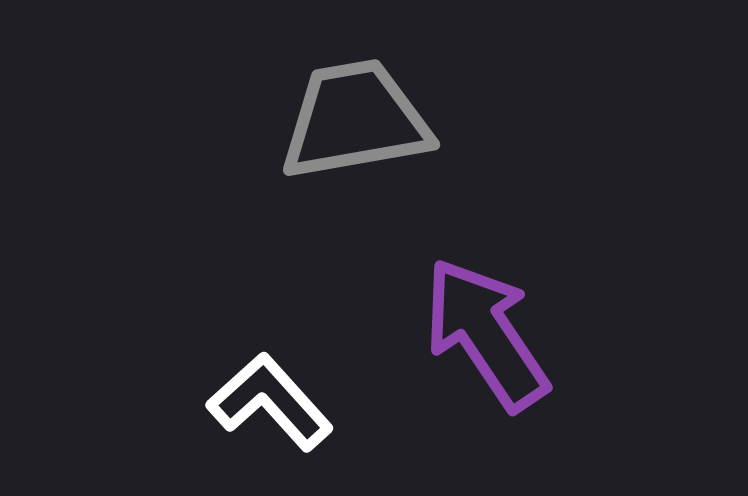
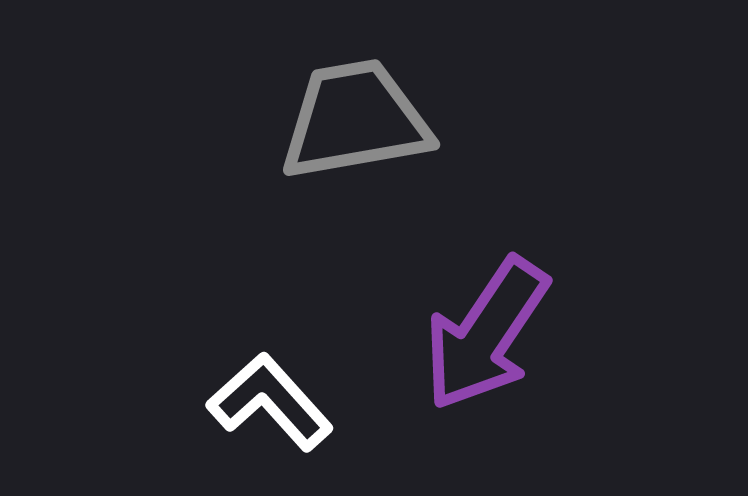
purple arrow: rotated 112 degrees counterclockwise
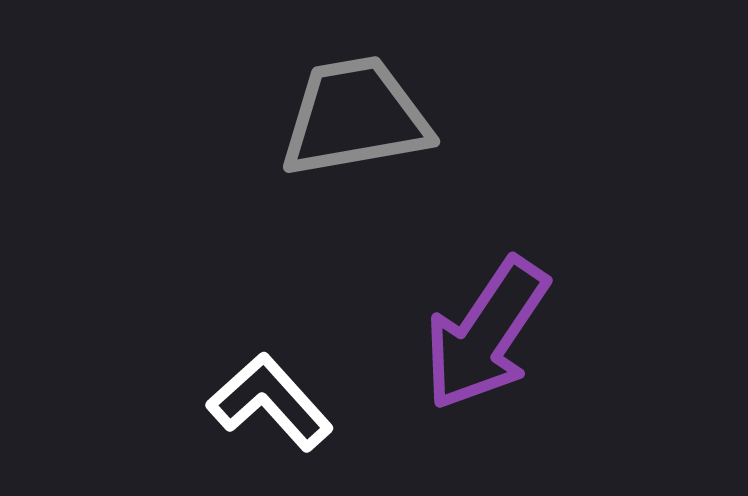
gray trapezoid: moved 3 px up
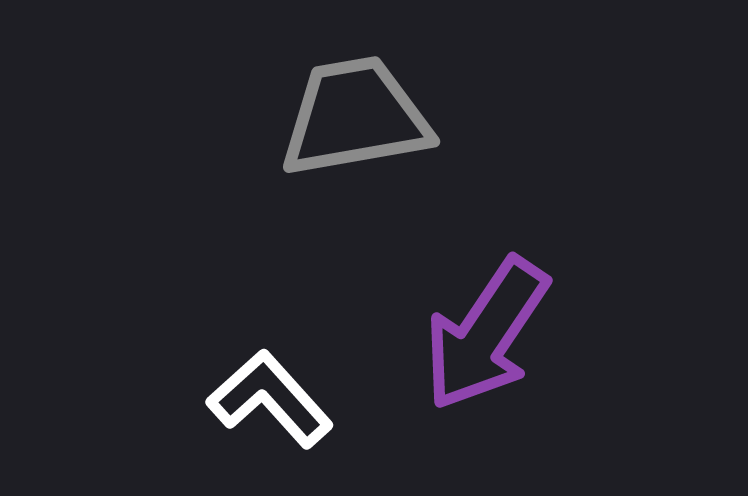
white L-shape: moved 3 px up
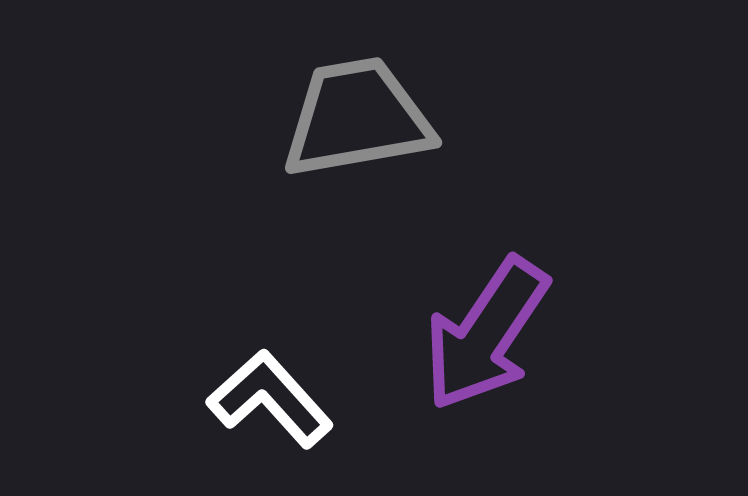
gray trapezoid: moved 2 px right, 1 px down
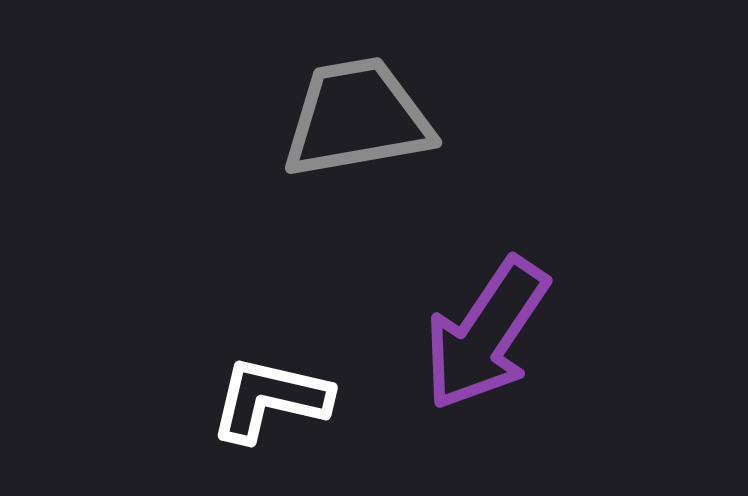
white L-shape: rotated 35 degrees counterclockwise
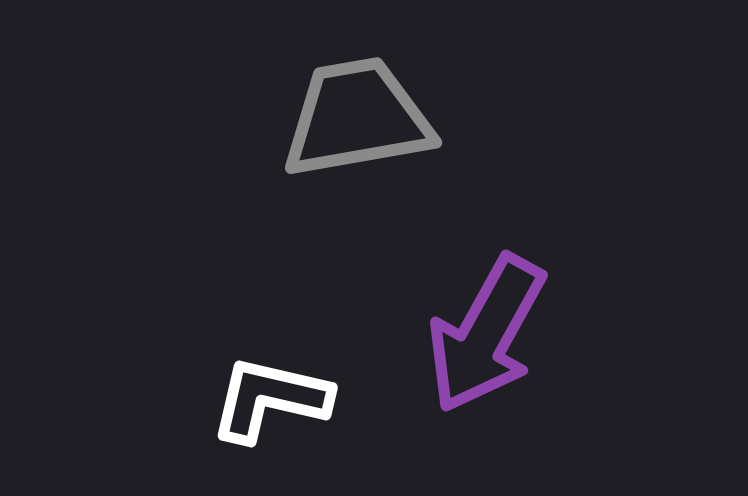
purple arrow: rotated 5 degrees counterclockwise
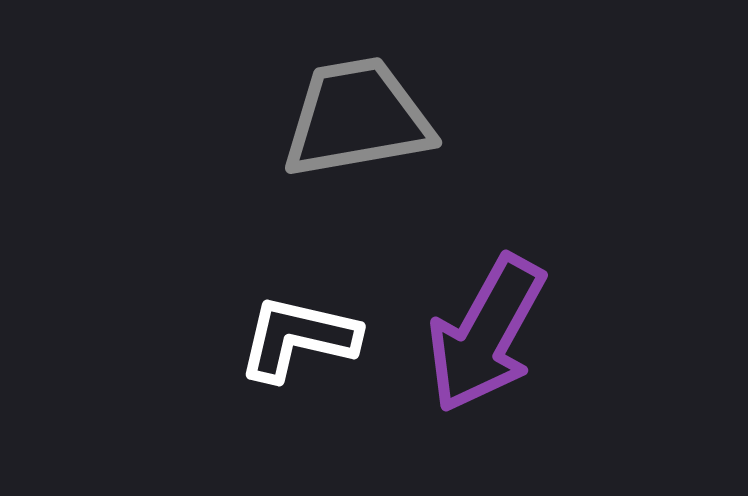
white L-shape: moved 28 px right, 61 px up
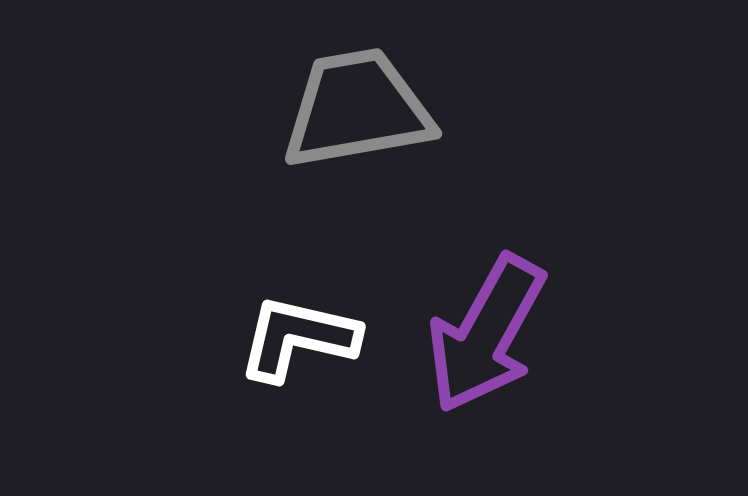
gray trapezoid: moved 9 px up
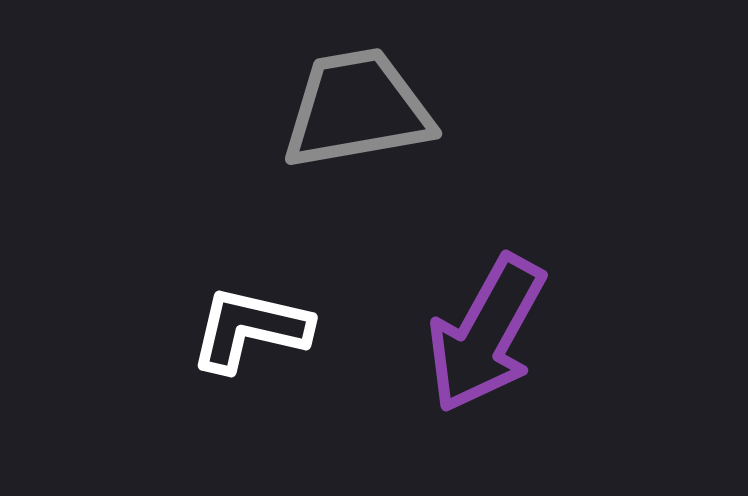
white L-shape: moved 48 px left, 9 px up
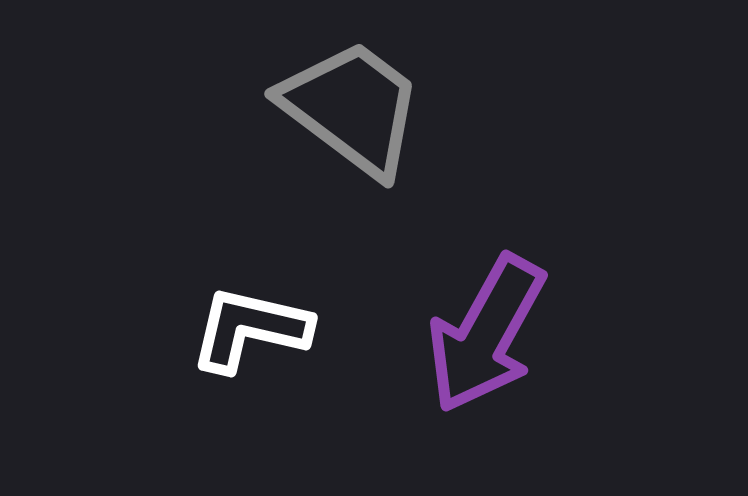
gray trapezoid: moved 5 px left, 1 px up; rotated 47 degrees clockwise
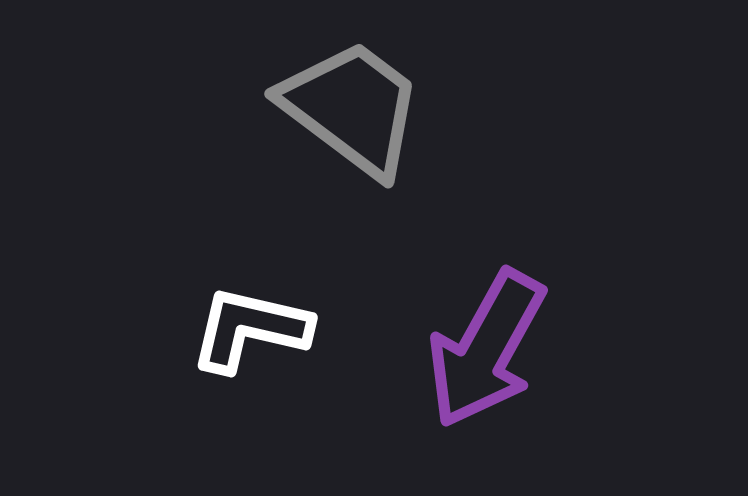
purple arrow: moved 15 px down
